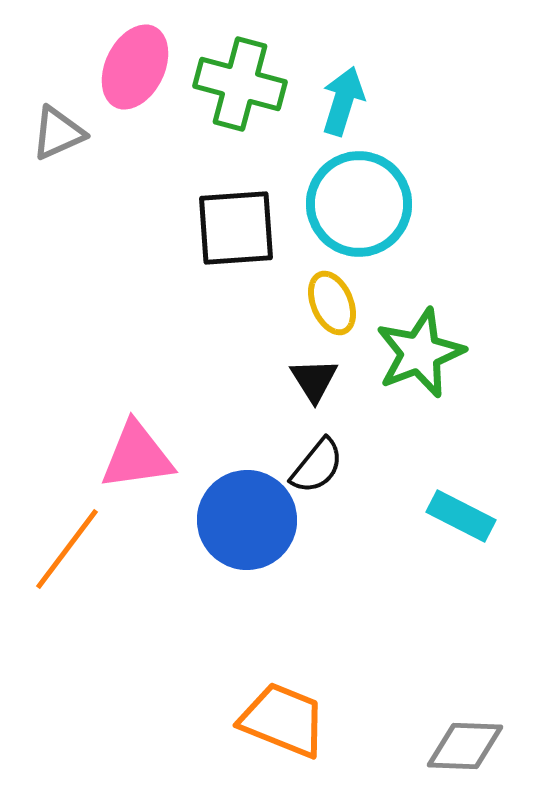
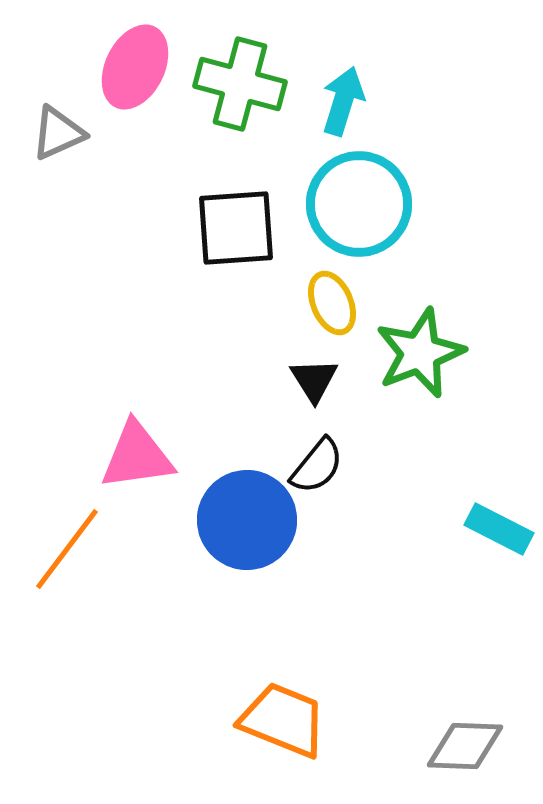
cyan rectangle: moved 38 px right, 13 px down
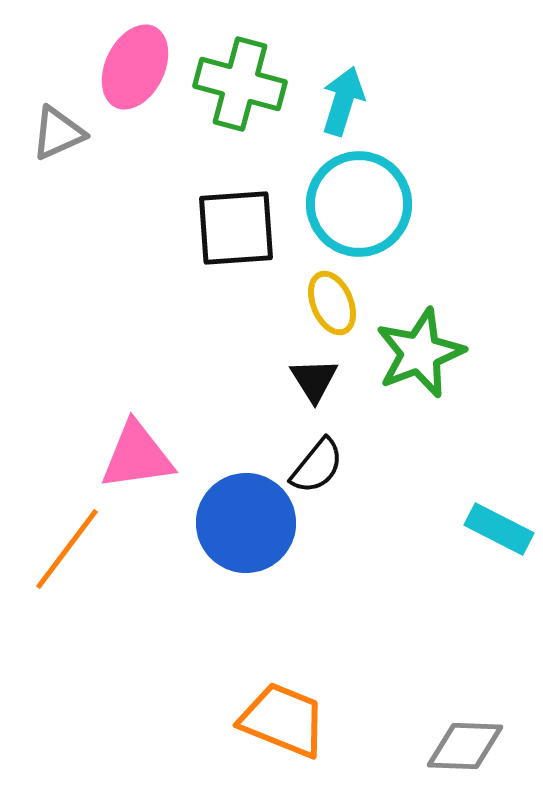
blue circle: moved 1 px left, 3 px down
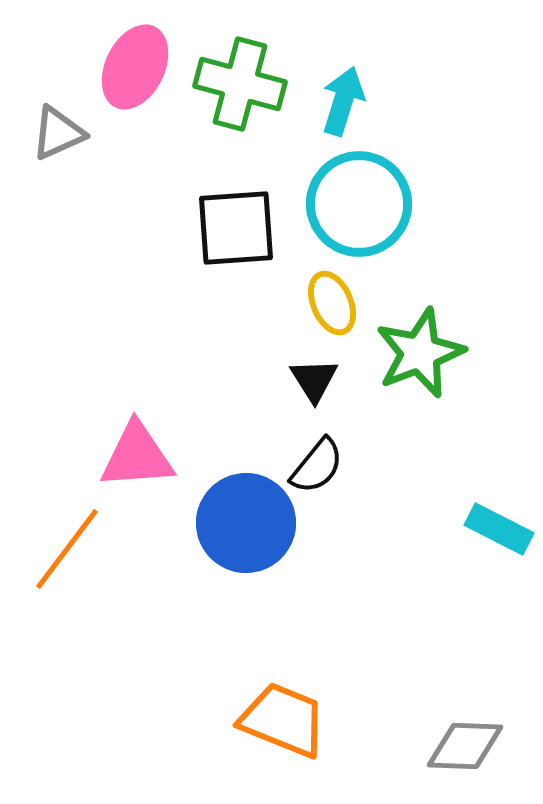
pink triangle: rotated 4 degrees clockwise
